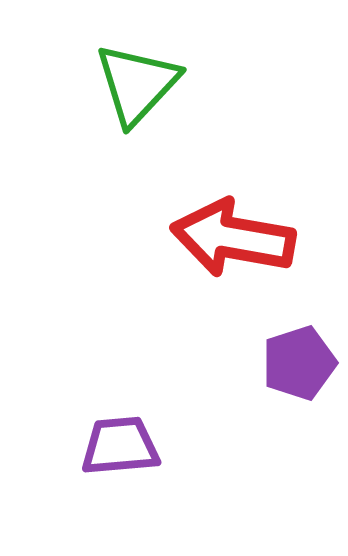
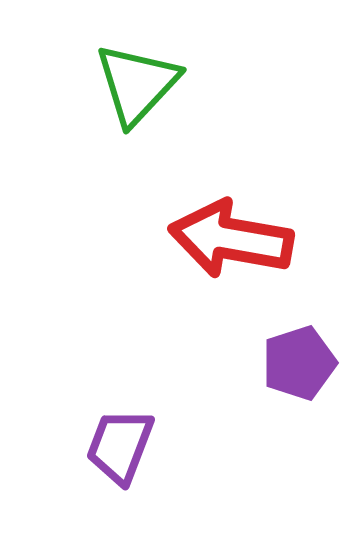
red arrow: moved 2 px left, 1 px down
purple trapezoid: rotated 64 degrees counterclockwise
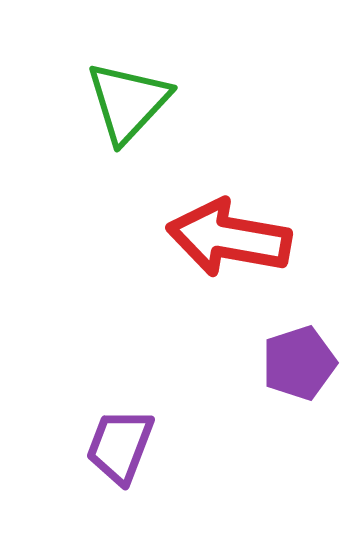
green triangle: moved 9 px left, 18 px down
red arrow: moved 2 px left, 1 px up
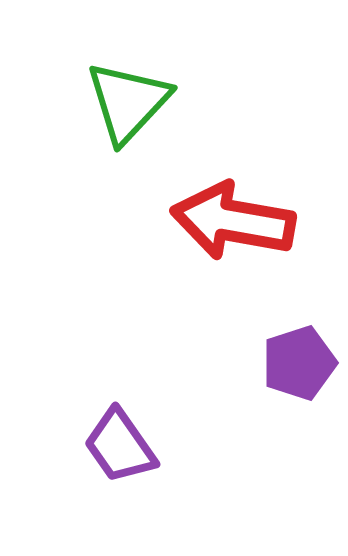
red arrow: moved 4 px right, 17 px up
purple trapezoid: rotated 56 degrees counterclockwise
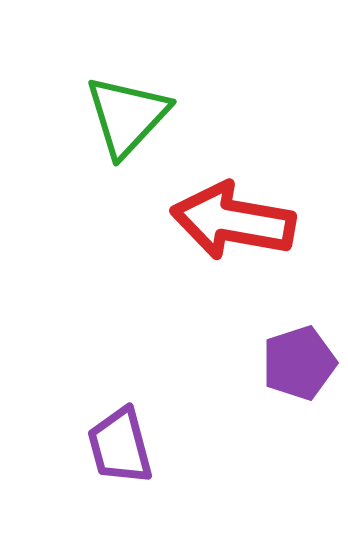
green triangle: moved 1 px left, 14 px down
purple trapezoid: rotated 20 degrees clockwise
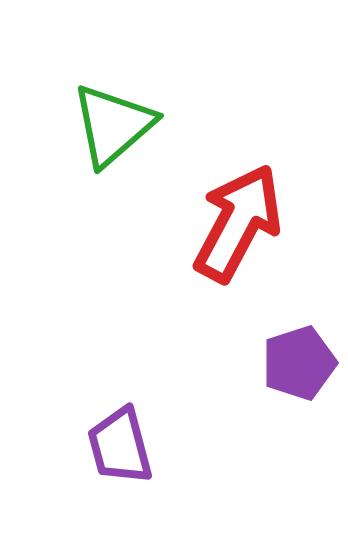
green triangle: moved 14 px left, 9 px down; rotated 6 degrees clockwise
red arrow: moved 5 px right, 2 px down; rotated 108 degrees clockwise
